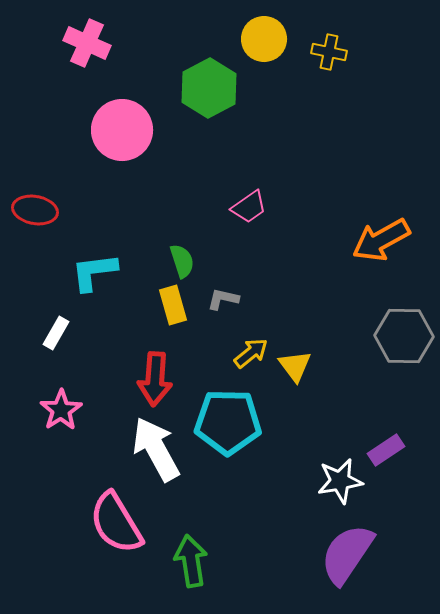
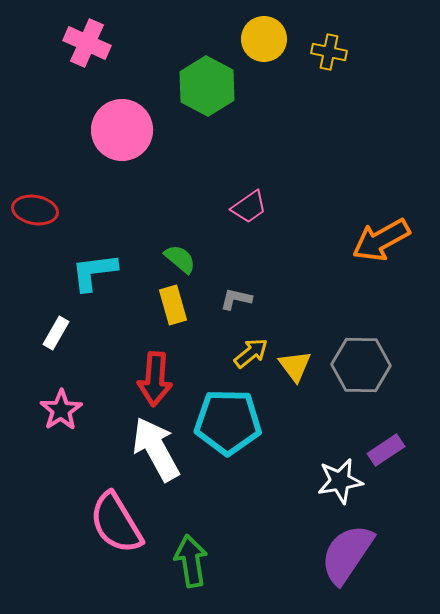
green hexagon: moved 2 px left, 2 px up; rotated 4 degrees counterclockwise
green semicircle: moved 2 px left, 2 px up; rotated 32 degrees counterclockwise
gray L-shape: moved 13 px right
gray hexagon: moved 43 px left, 29 px down
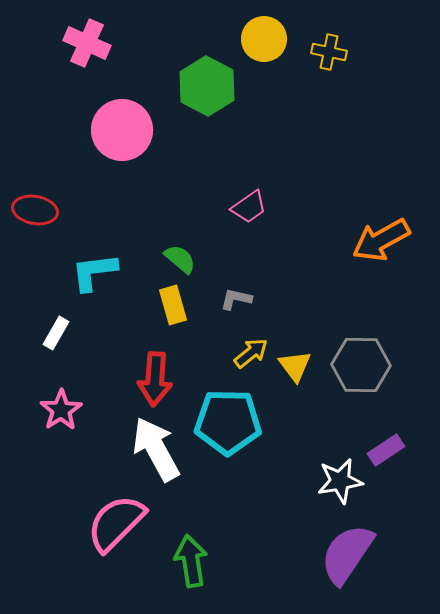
pink semicircle: rotated 76 degrees clockwise
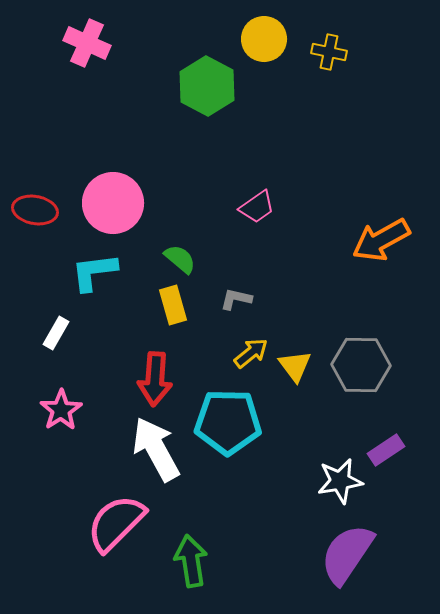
pink circle: moved 9 px left, 73 px down
pink trapezoid: moved 8 px right
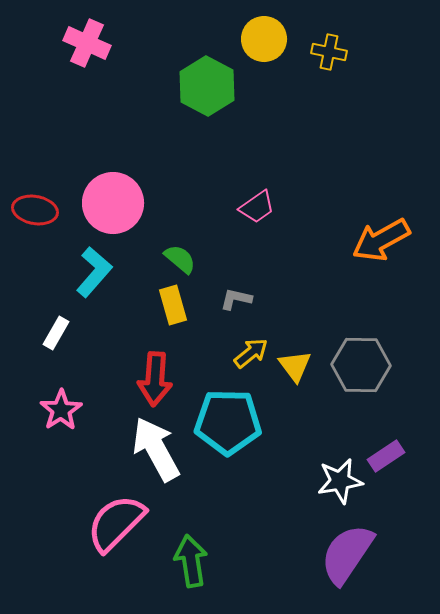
cyan L-shape: rotated 138 degrees clockwise
purple rectangle: moved 6 px down
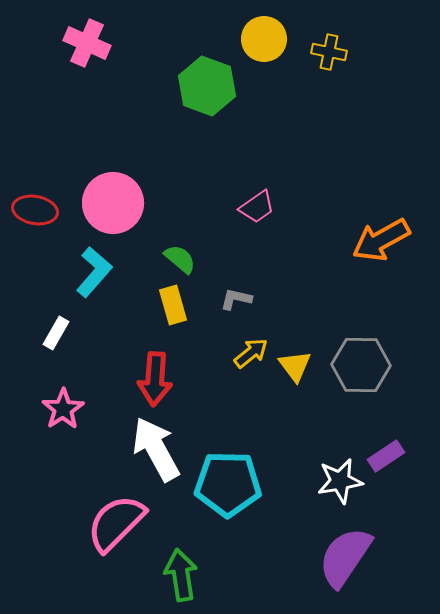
green hexagon: rotated 8 degrees counterclockwise
pink star: moved 2 px right, 1 px up
cyan pentagon: moved 62 px down
purple semicircle: moved 2 px left, 3 px down
green arrow: moved 10 px left, 14 px down
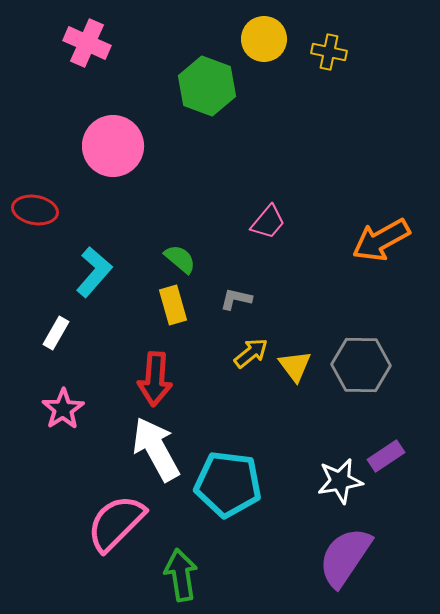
pink circle: moved 57 px up
pink trapezoid: moved 11 px right, 15 px down; rotated 15 degrees counterclockwise
cyan pentagon: rotated 6 degrees clockwise
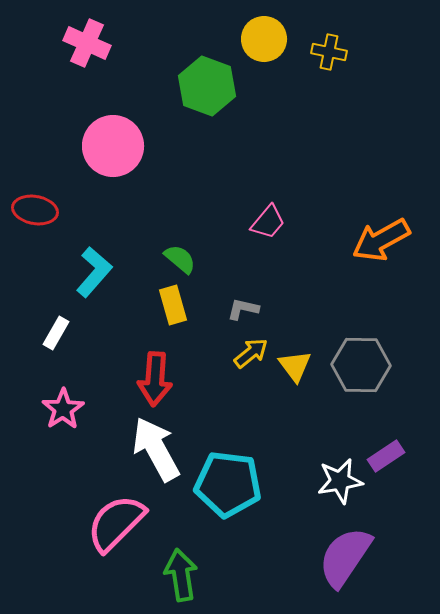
gray L-shape: moved 7 px right, 10 px down
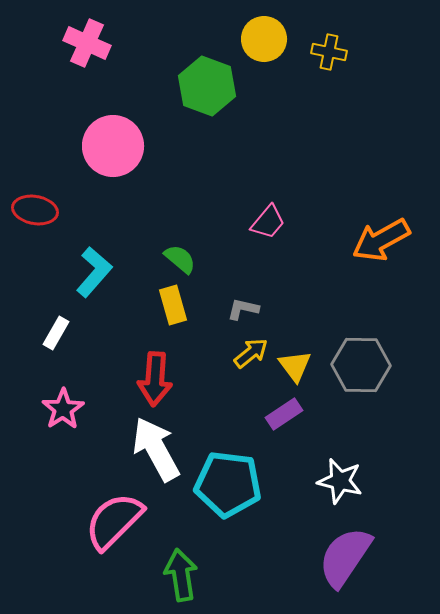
purple rectangle: moved 102 px left, 42 px up
white star: rotated 24 degrees clockwise
pink semicircle: moved 2 px left, 2 px up
